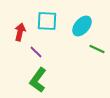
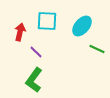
green L-shape: moved 4 px left
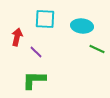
cyan square: moved 2 px left, 2 px up
cyan ellipse: rotated 55 degrees clockwise
red arrow: moved 3 px left, 5 px down
green L-shape: rotated 55 degrees clockwise
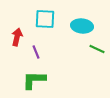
purple line: rotated 24 degrees clockwise
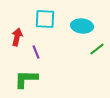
green line: rotated 63 degrees counterclockwise
green L-shape: moved 8 px left, 1 px up
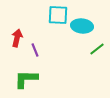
cyan square: moved 13 px right, 4 px up
red arrow: moved 1 px down
purple line: moved 1 px left, 2 px up
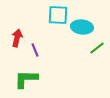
cyan ellipse: moved 1 px down
green line: moved 1 px up
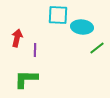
purple line: rotated 24 degrees clockwise
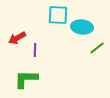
red arrow: rotated 132 degrees counterclockwise
